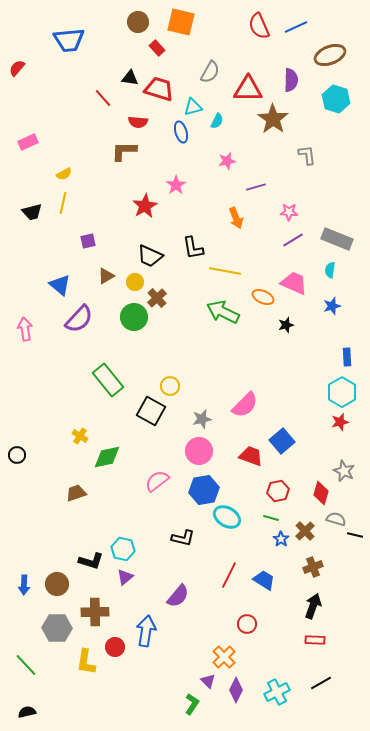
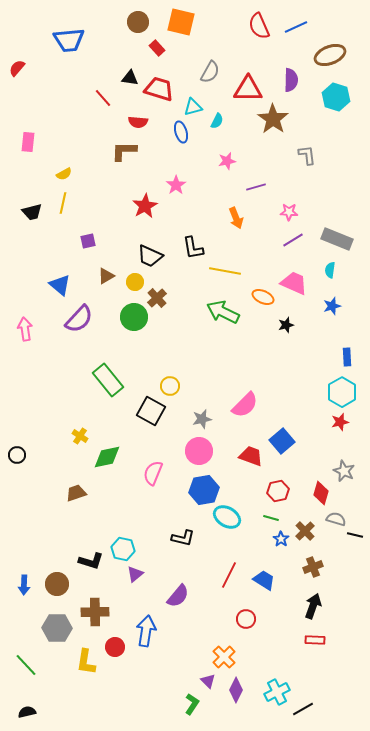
cyan hexagon at (336, 99): moved 2 px up
pink rectangle at (28, 142): rotated 60 degrees counterclockwise
pink semicircle at (157, 481): moved 4 px left, 8 px up; rotated 30 degrees counterclockwise
purple triangle at (125, 577): moved 10 px right, 3 px up
red circle at (247, 624): moved 1 px left, 5 px up
black line at (321, 683): moved 18 px left, 26 px down
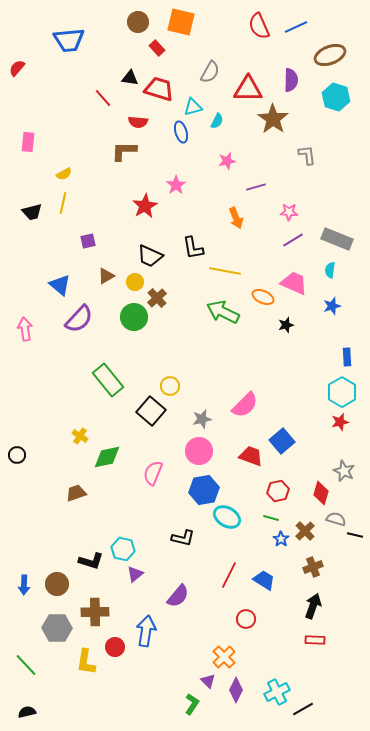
black square at (151, 411): rotated 12 degrees clockwise
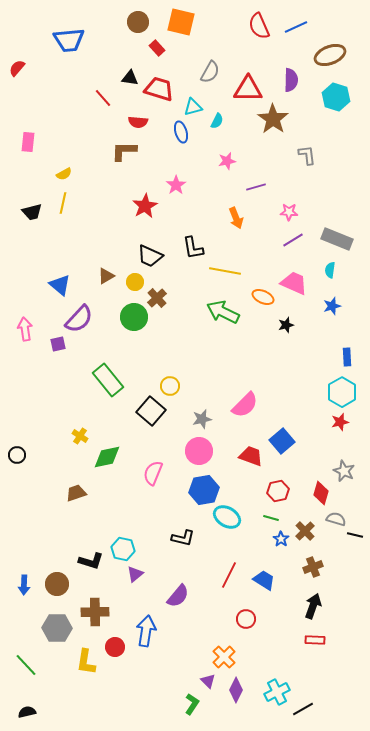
purple square at (88, 241): moved 30 px left, 103 px down
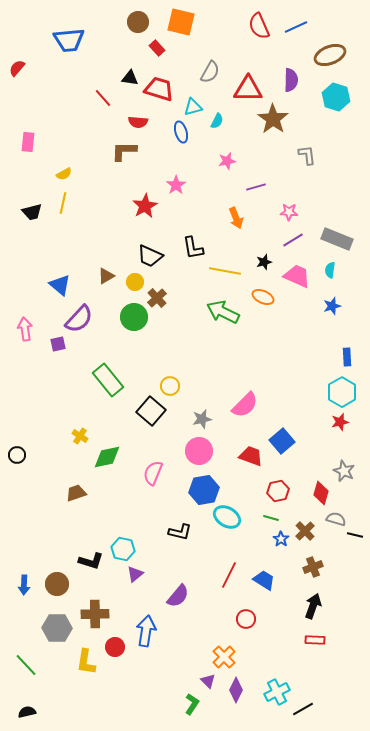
pink trapezoid at (294, 283): moved 3 px right, 7 px up
black star at (286, 325): moved 22 px left, 63 px up
black L-shape at (183, 538): moved 3 px left, 6 px up
brown cross at (95, 612): moved 2 px down
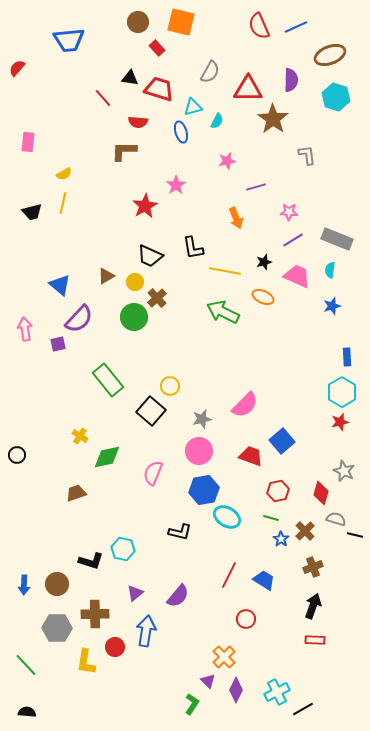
purple triangle at (135, 574): moved 19 px down
black semicircle at (27, 712): rotated 18 degrees clockwise
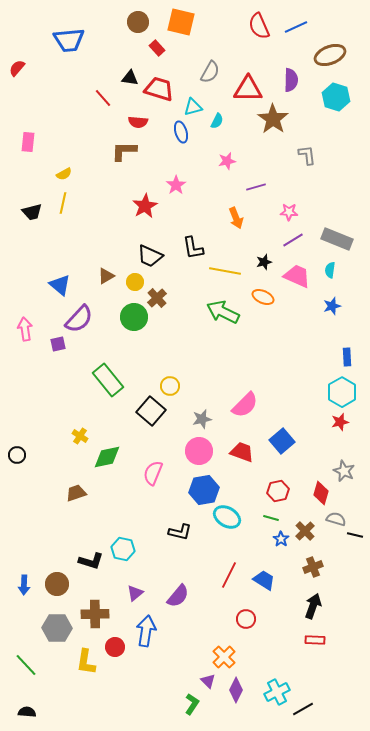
red trapezoid at (251, 456): moved 9 px left, 4 px up
